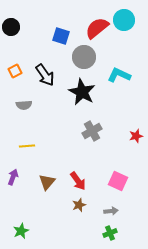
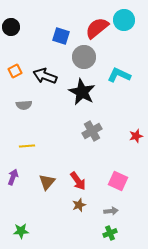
black arrow: moved 1 px down; rotated 145 degrees clockwise
green star: rotated 21 degrees clockwise
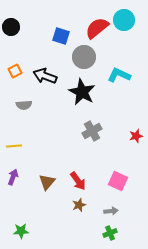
yellow line: moved 13 px left
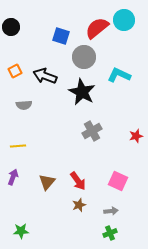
yellow line: moved 4 px right
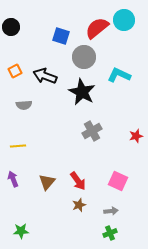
purple arrow: moved 2 px down; rotated 42 degrees counterclockwise
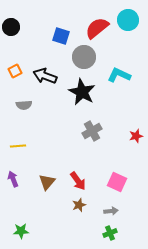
cyan circle: moved 4 px right
pink square: moved 1 px left, 1 px down
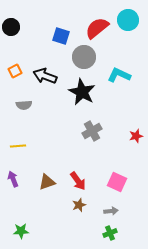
brown triangle: rotated 30 degrees clockwise
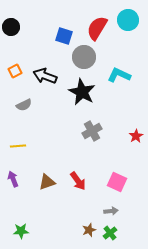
red semicircle: rotated 20 degrees counterclockwise
blue square: moved 3 px right
gray semicircle: rotated 21 degrees counterclockwise
red star: rotated 16 degrees counterclockwise
brown star: moved 10 px right, 25 px down
green cross: rotated 16 degrees counterclockwise
